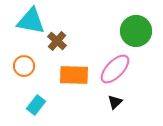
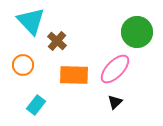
cyan triangle: rotated 36 degrees clockwise
green circle: moved 1 px right, 1 px down
orange circle: moved 1 px left, 1 px up
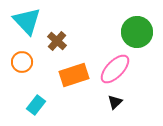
cyan triangle: moved 4 px left
orange circle: moved 1 px left, 3 px up
orange rectangle: rotated 20 degrees counterclockwise
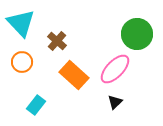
cyan triangle: moved 6 px left, 2 px down
green circle: moved 2 px down
orange rectangle: rotated 60 degrees clockwise
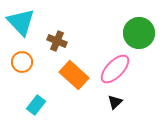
cyan triangle: moved 1 px up
green circle: moved 2 px right, 1 px up
brown cross: rotated 18 degrees counterclockwise
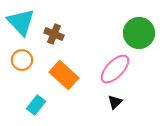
brown cross: moved 3 px left, 7 px up
orange circle: moved 2 px up
orange rectangle: moved 10 px left
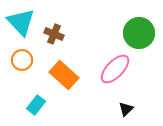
black triangle: moved 11 px right, 7 px down
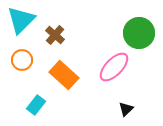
cyan triangle: moved 2 px up; rotated 28 degrees clockwise
brown cross: moved 1 px right, 1 px down; rotated 18 degrees clockwise
pink ellipse: moved 1 px left, 2 px up
